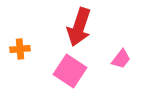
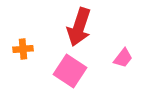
orange cross: moved 3 px right
pink trapezoid: moved 2 px right, 1 px up
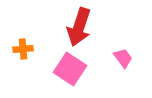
pink trapezoid: rotated 75 degrees counterclockwise
pink square: moved 2 px up
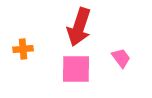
pink trapezoid: moved 2 px left
pink square: moved 6 px right; rotated 32 degrees counterclockwise
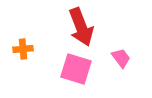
red arrow: moved 2 px right; rotated 39 degrees counterclockwise
pink square: rotated 16 degrees clockwise
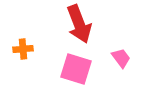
red arrow: moved 2 px left, 3 px up
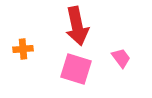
red arrow: moved 2 px left, 2 px down; rotated 9 degrees clockwise
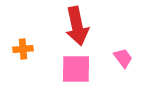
pink trapezoid: moved 2 px right
pink square: rotated 16 degrees counterclockwise
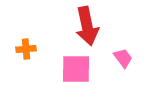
red arrow: moved 10 px right
orange cross: moved 3 px right
